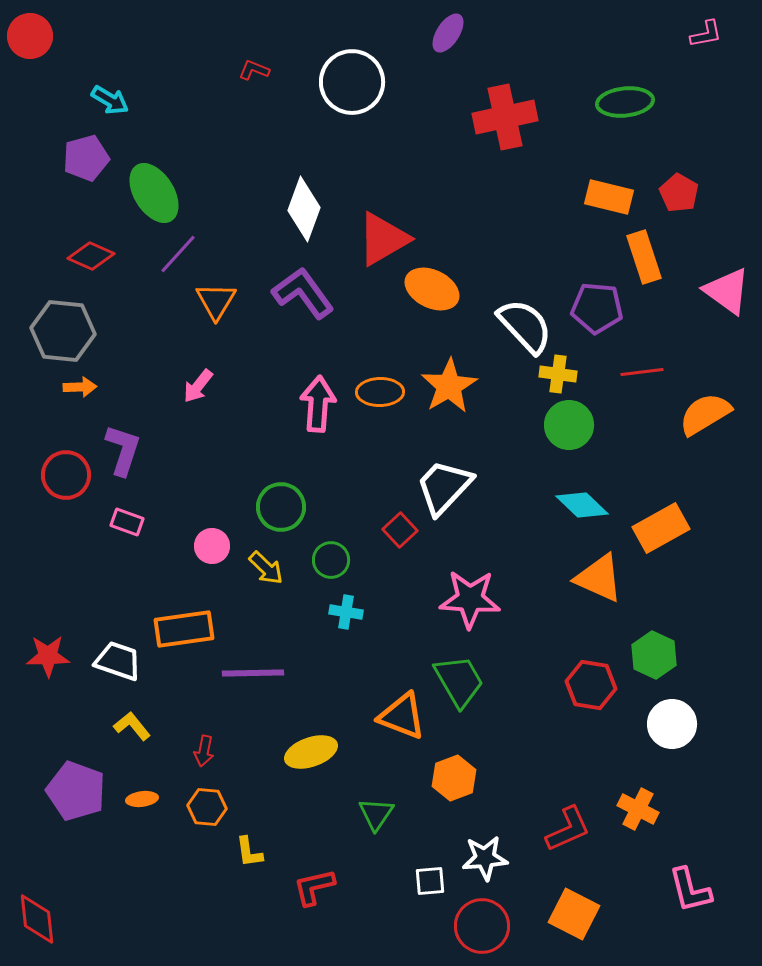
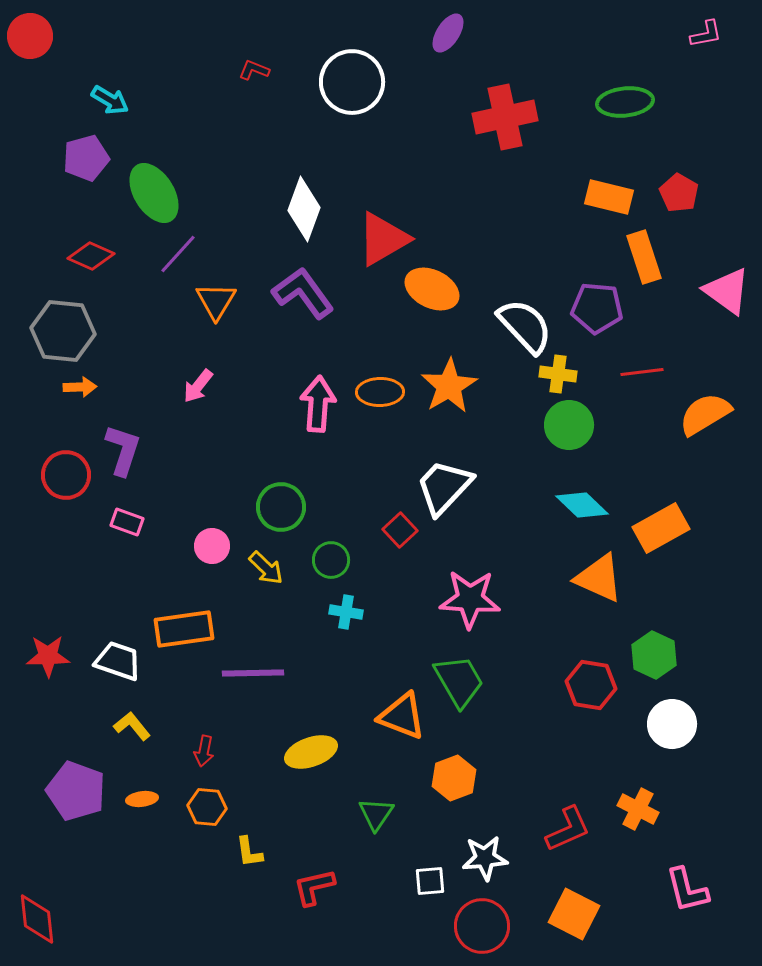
pink L-shape at (690, 890): moved 3 px left
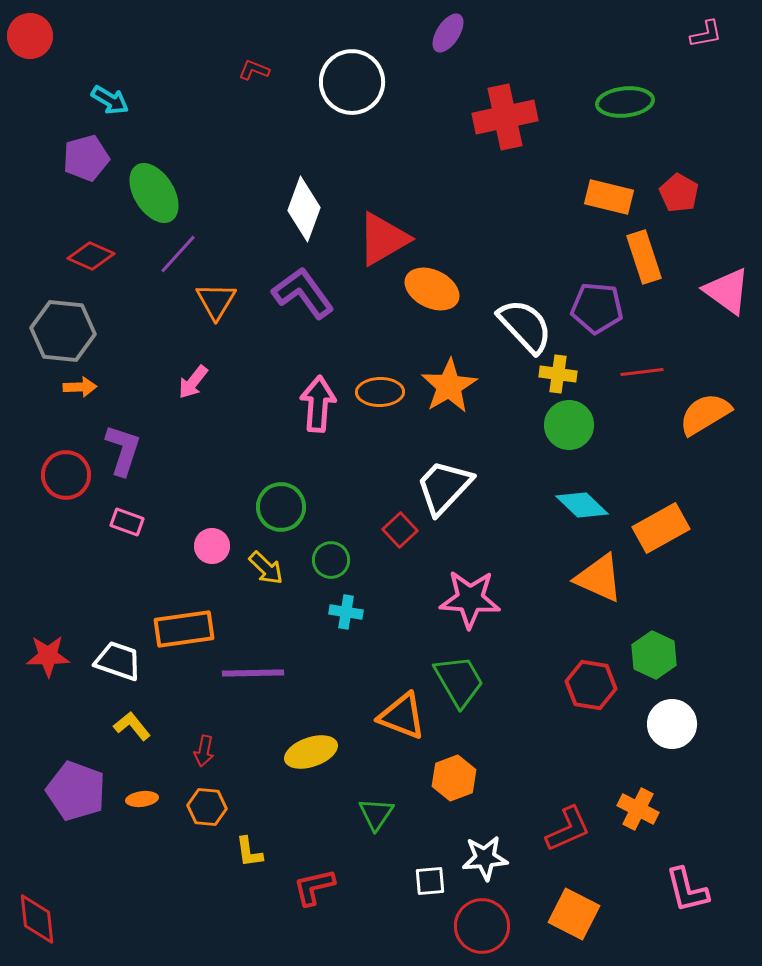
pink arrow at (198, 386): moved 5 px left, 4 px up
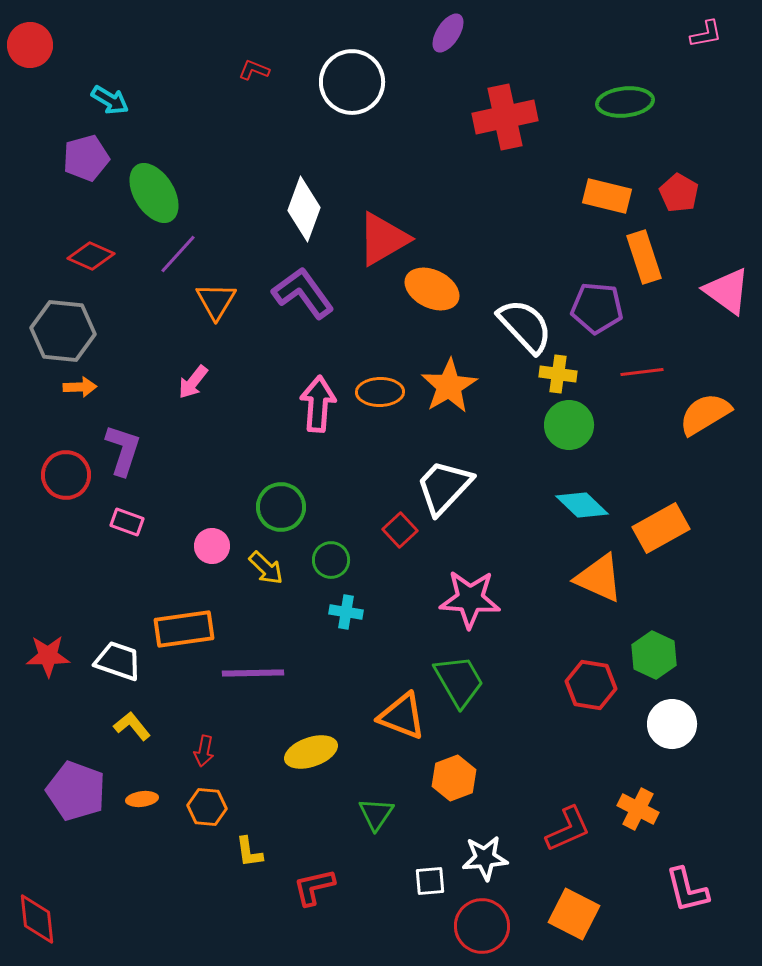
red circle at (30, 36): moved 9 px down
orange rectangle at (609, 197): moved 2 px left, 1 px up
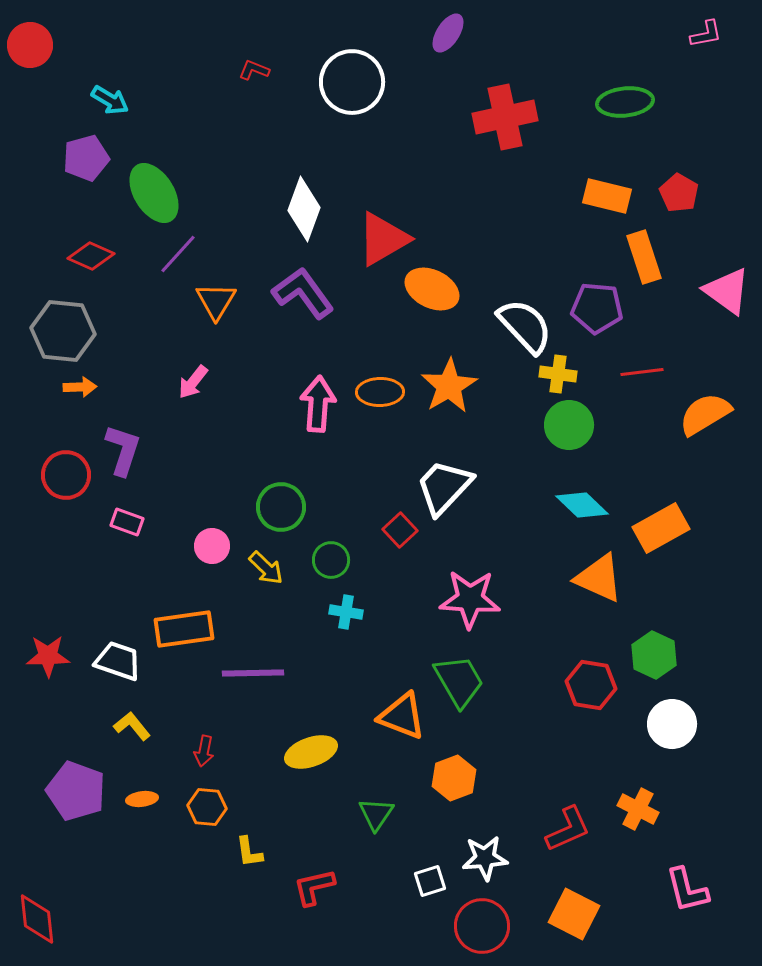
white square at (430, 881): rotated 12 degrees counterclockwise
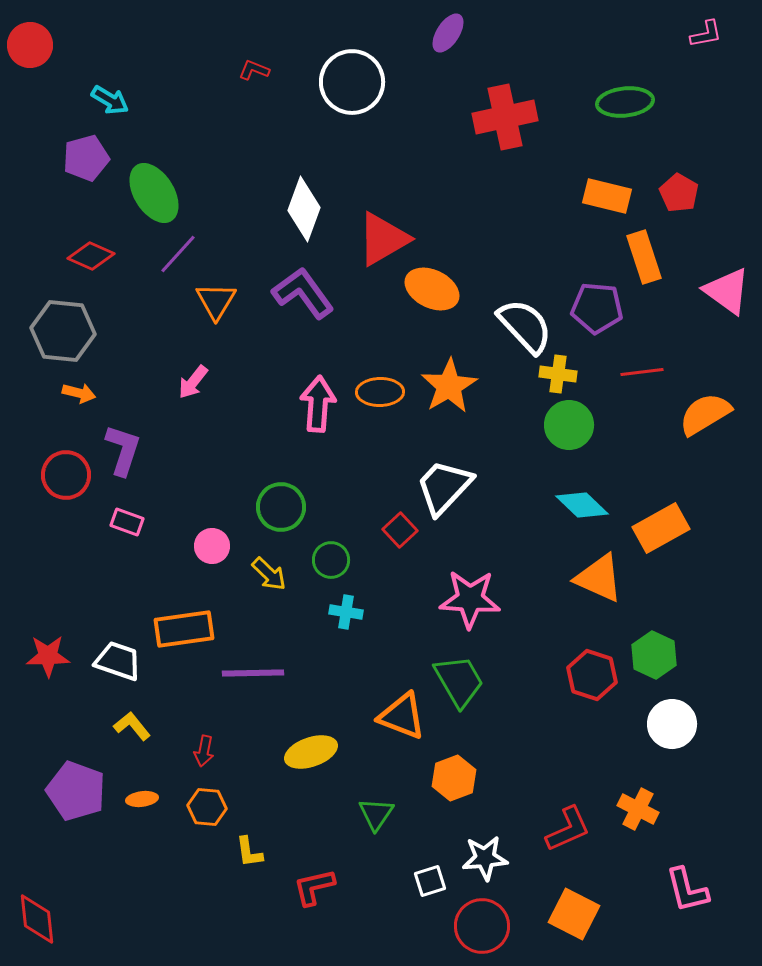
orange arrow at (80, 387): moved 1 px left, 6 px down; rotated 16 degrees clockwise
yellow arrow at (266, 568): moved 3 px right, 6 px down
red hexagon at (591, 685): moved 1 px right, 10 px up; rotated 9 degrees clockwise
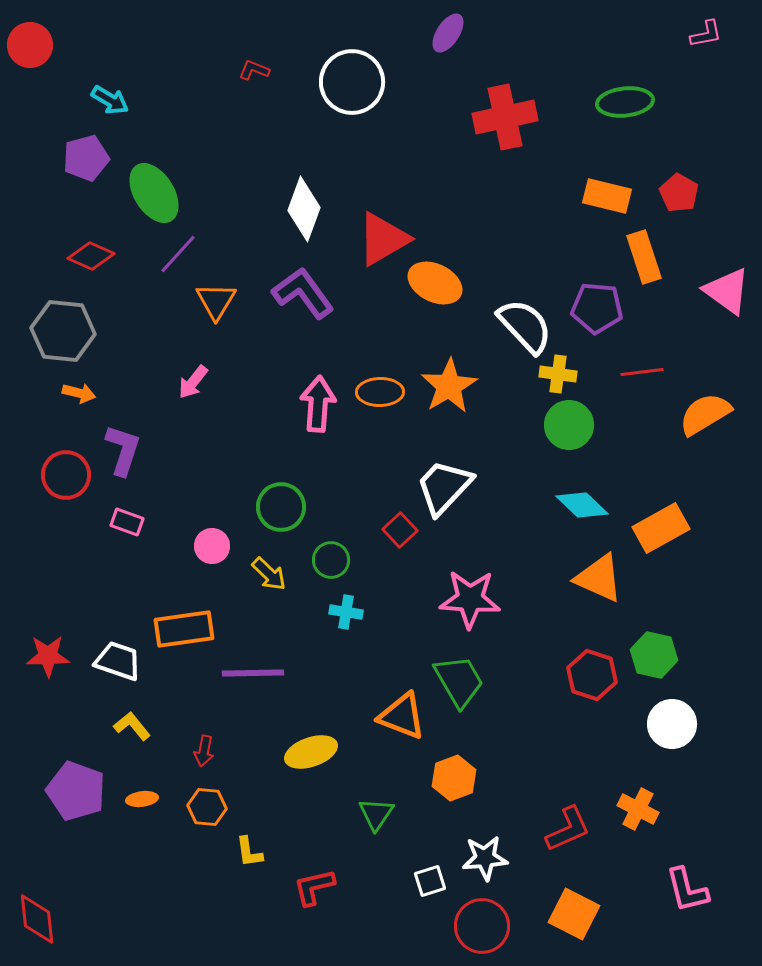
orange ellipse at (432, 289): moved 3 px right, 6 px up
green hexagon at (654, 655): rotated 12 degrees counterclockwise
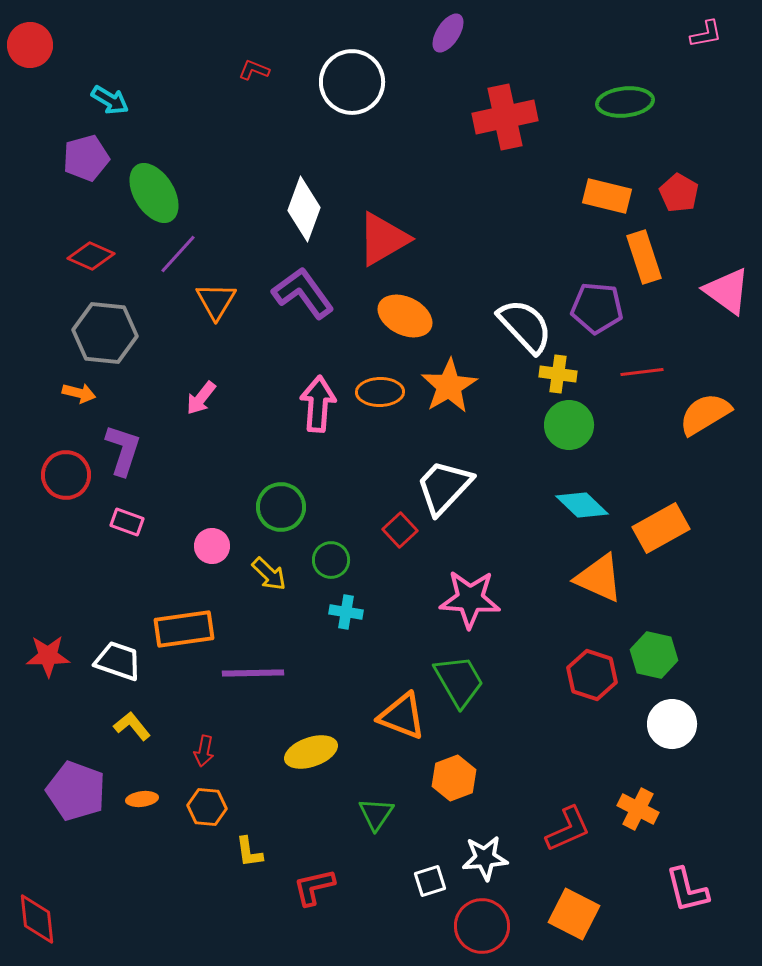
orange ellipse at (435, 283): moved 30 px left, 33 px down
gray hexagon at (63, 331): moved 42 px right, 2 px down
pink arrow at (193, 382): moved 8 px right, 16 px down
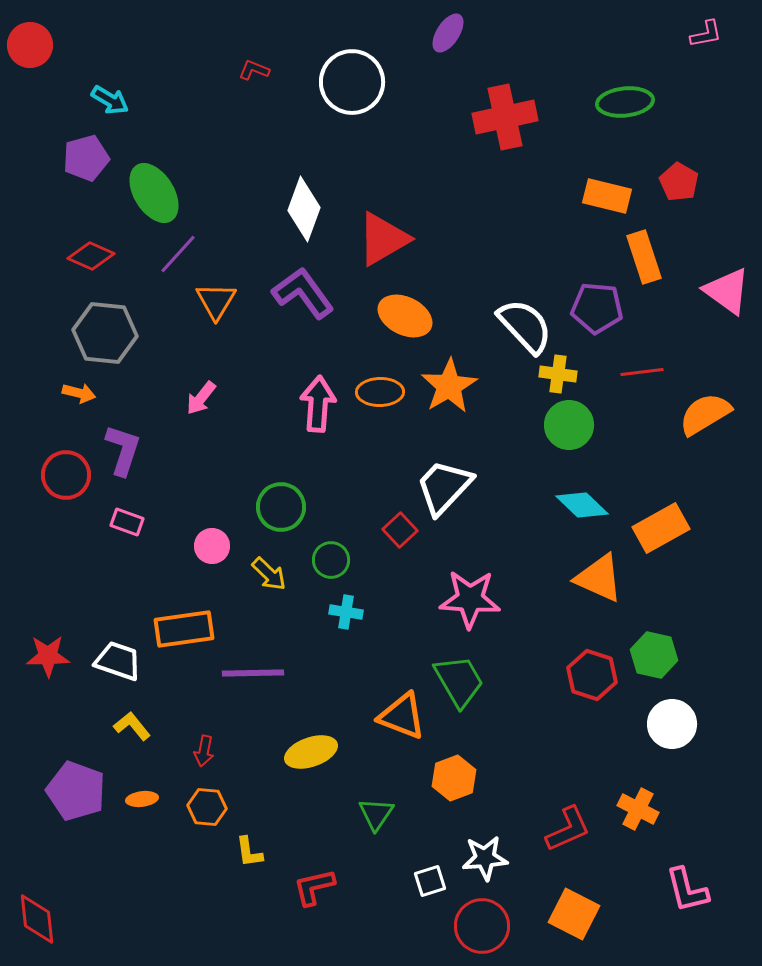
red pentagon at (679, 193): moved 11 px up
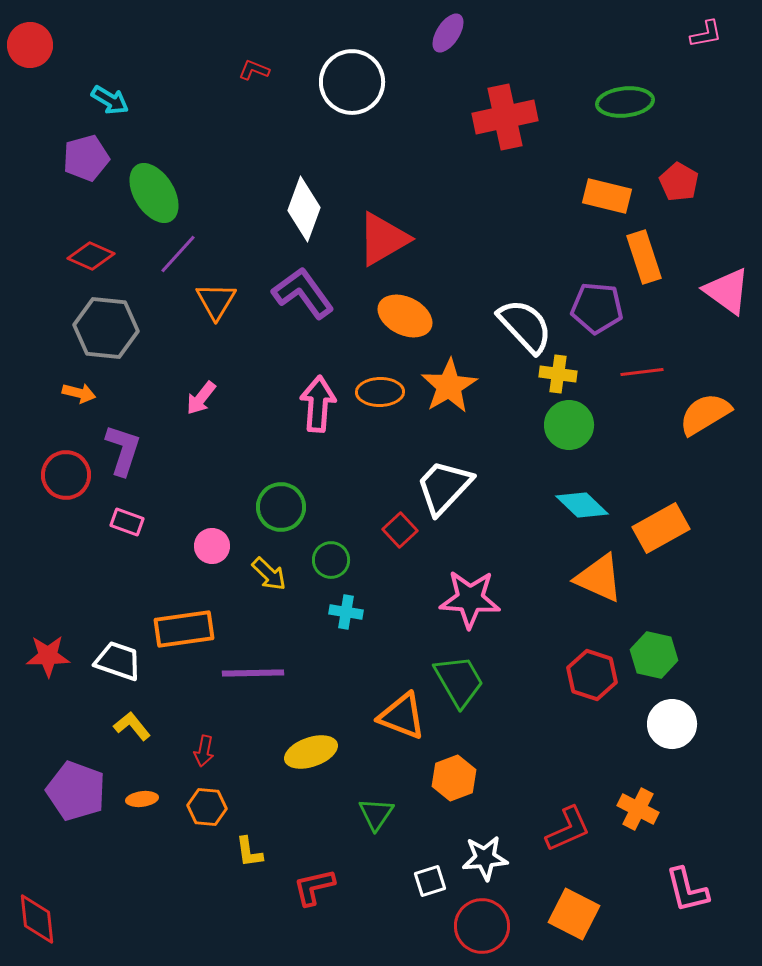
gray hexagon at (105, 333): moved 1 px right, 5 px up
